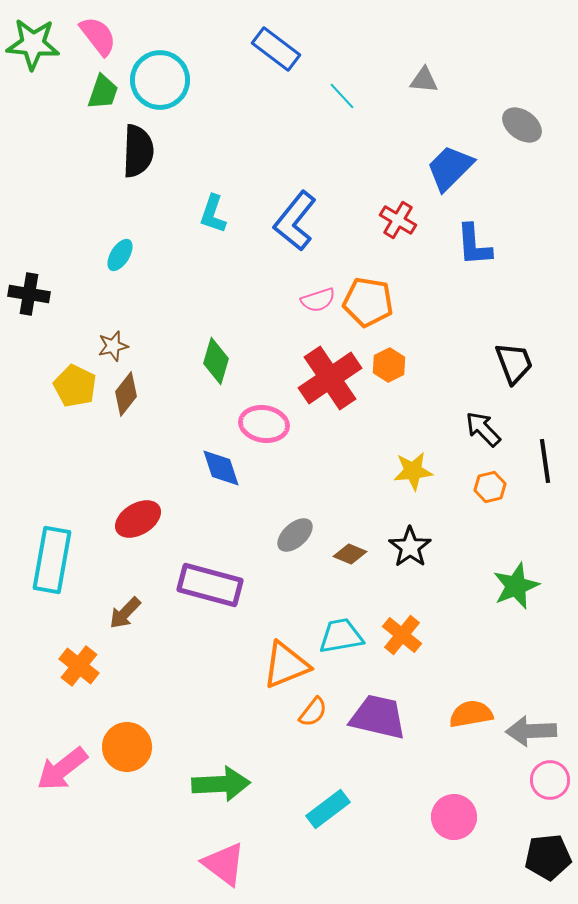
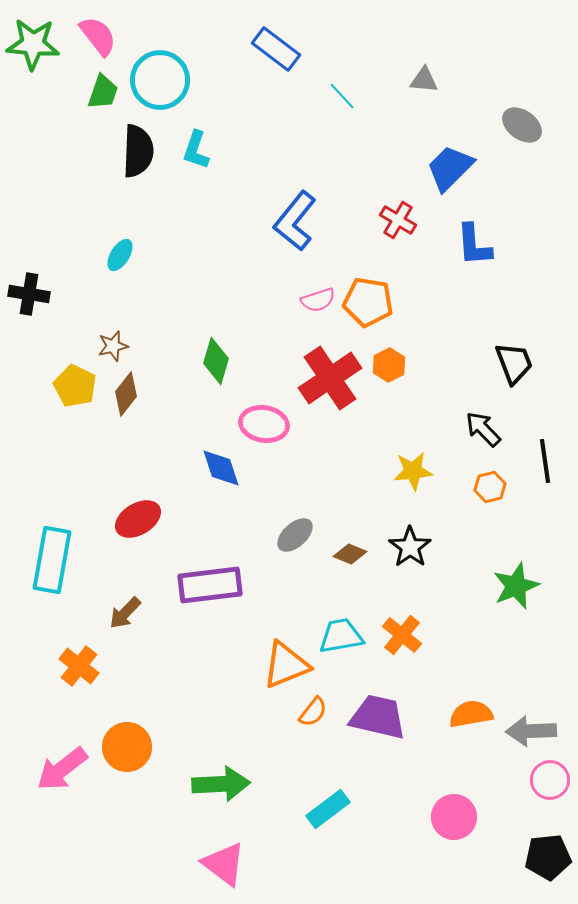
cyan L-shape at (213, 214): moved 17 px left, 64 px up
purple rectangle at (210, 585): rotated 22 degrees counterclockwise
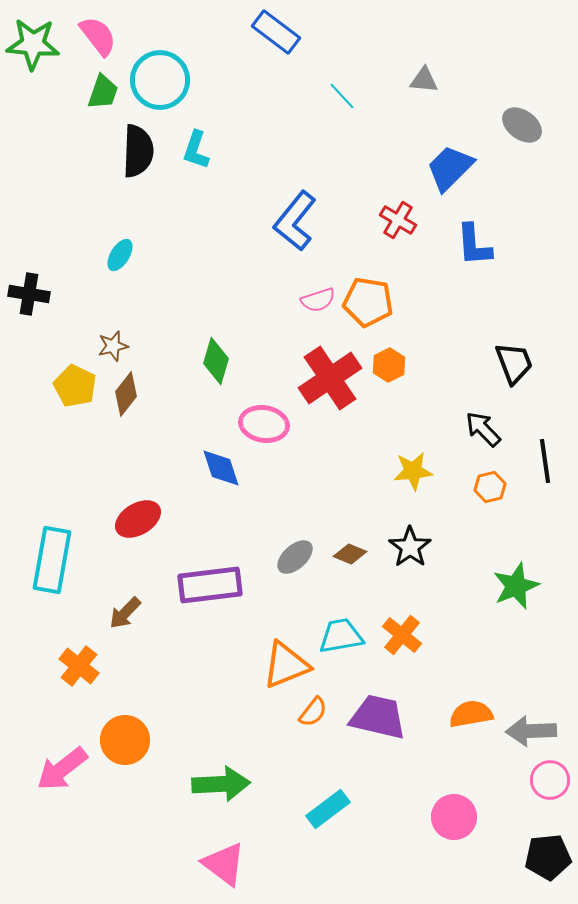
blue rectangle at (276, 49): moved 17 px up
gray ellipse at (295, 535): moved 22 px down
orange circle at (127, 747): moved 2 px left, 7 px up
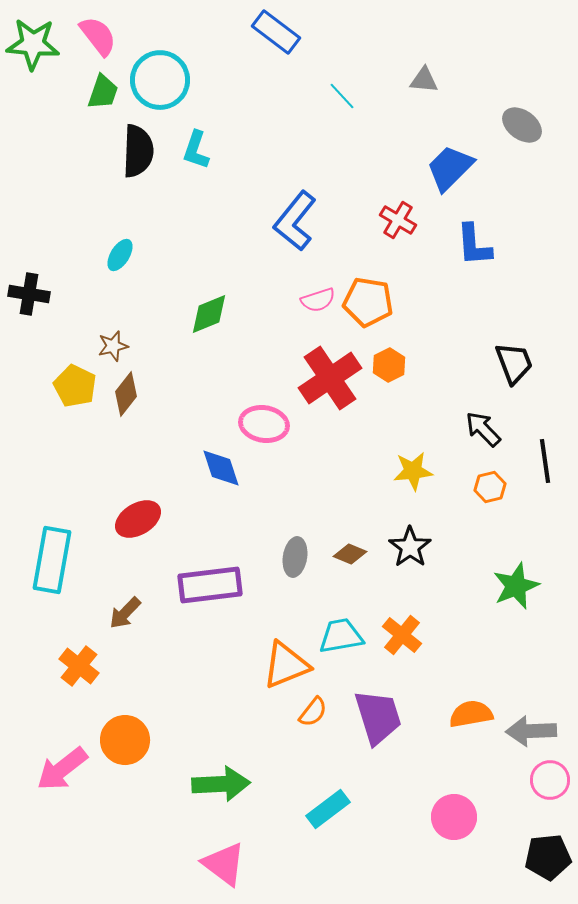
green diamond at (216, 361): moved 7 px left, 47 px up; rotated 51 degrees clockwise
gray ellipse at (295, 557): rotated 39 degrees counterclockwise
purple trapezoid at (378, 717): rotated 60 degrees clockwise
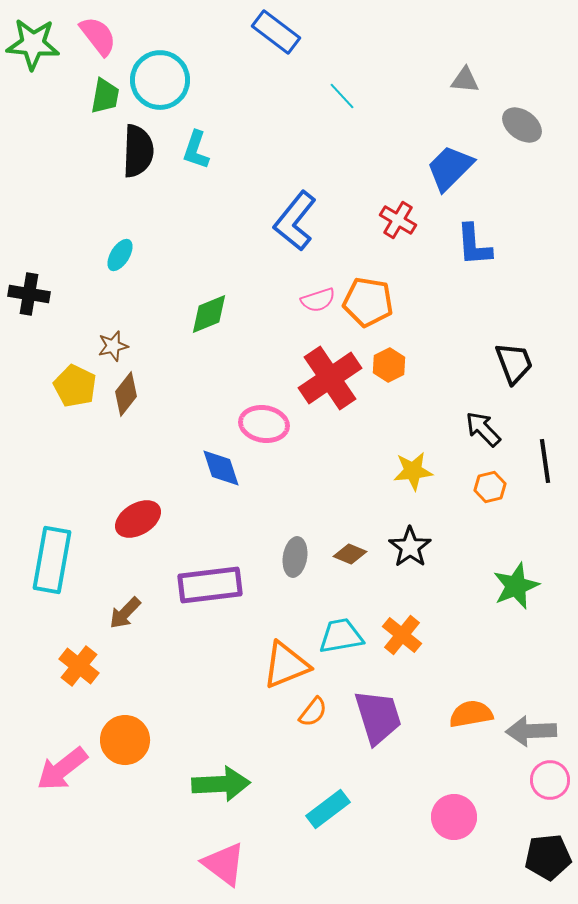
gray triangle at (424, 80): moved 41 px right
green trapezoid at (103, 92): moved 2 px right, 4 px down; rotated 9 degrees counterclockwise
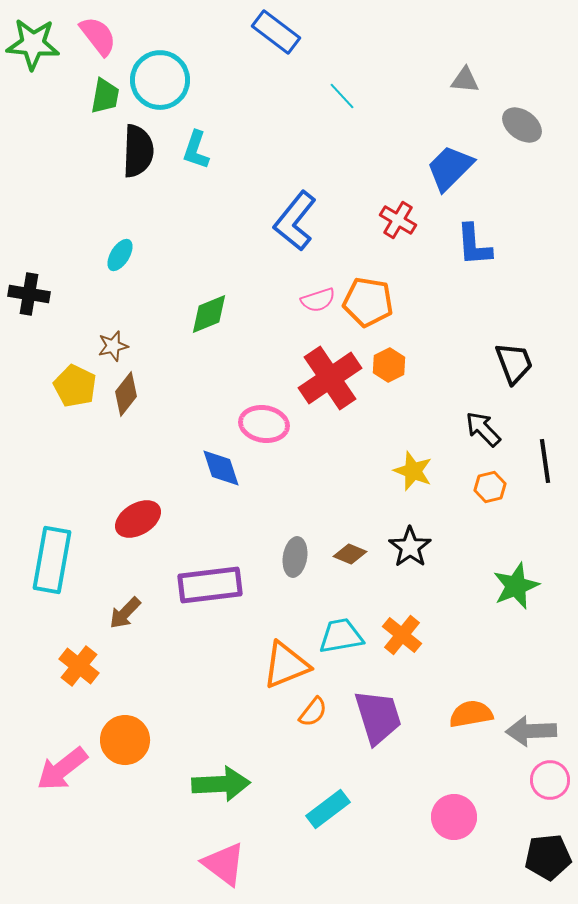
yellow star at (413, 471): rotated 27 degrees clockwise
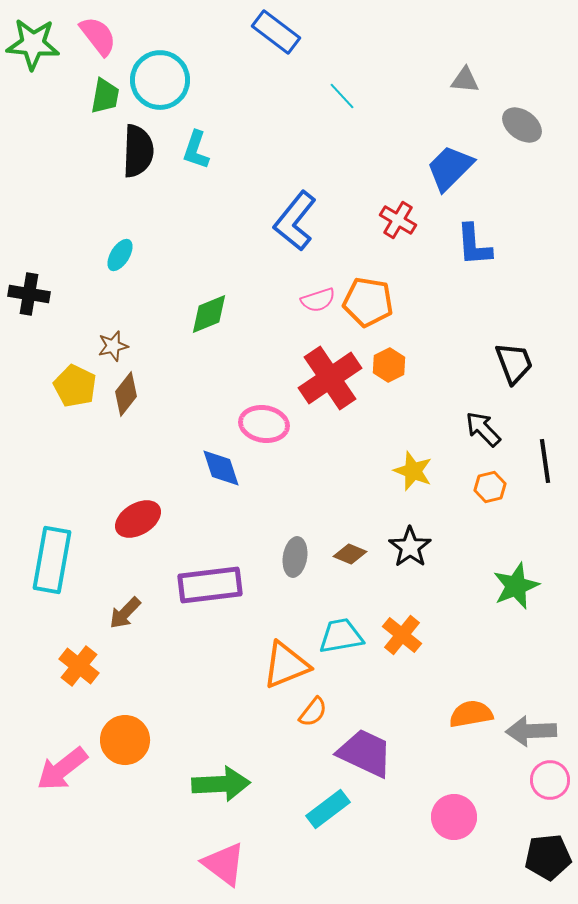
purple trapezoid at (378, 717): moved 13 px left, 36 px down; rotated 48 degrees counterclockwise
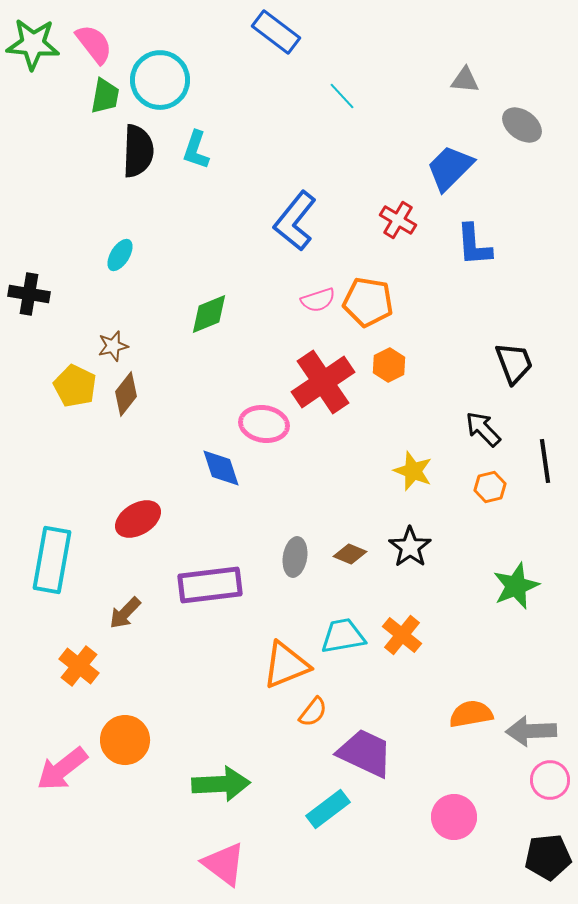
pink semicircle at (98, 36): moved 4 px left, 8 px down
red cross at (330, 378): moved 7 px left, 4 px down
cyan trapezoid at (341, 636): moved 2 px right
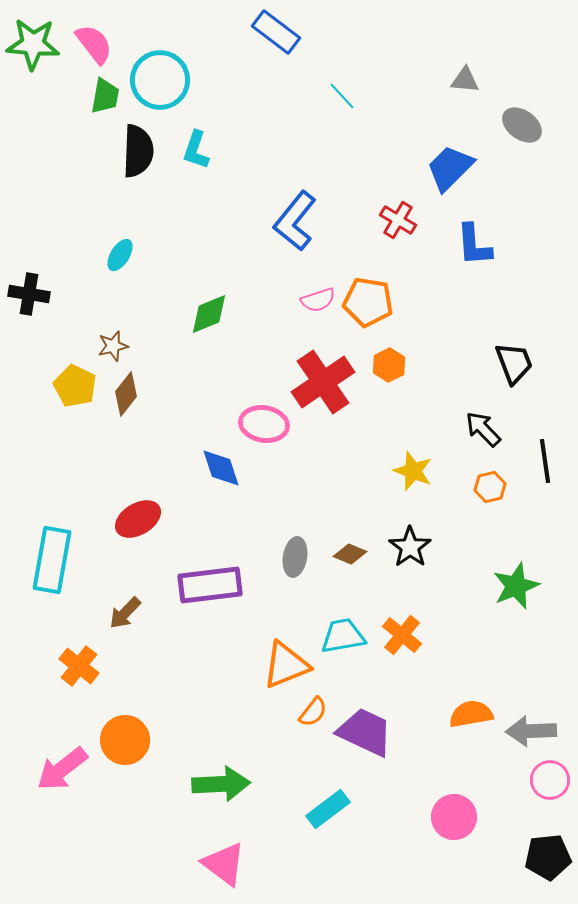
purple trapezoid at (365, 753): moved 21 px up
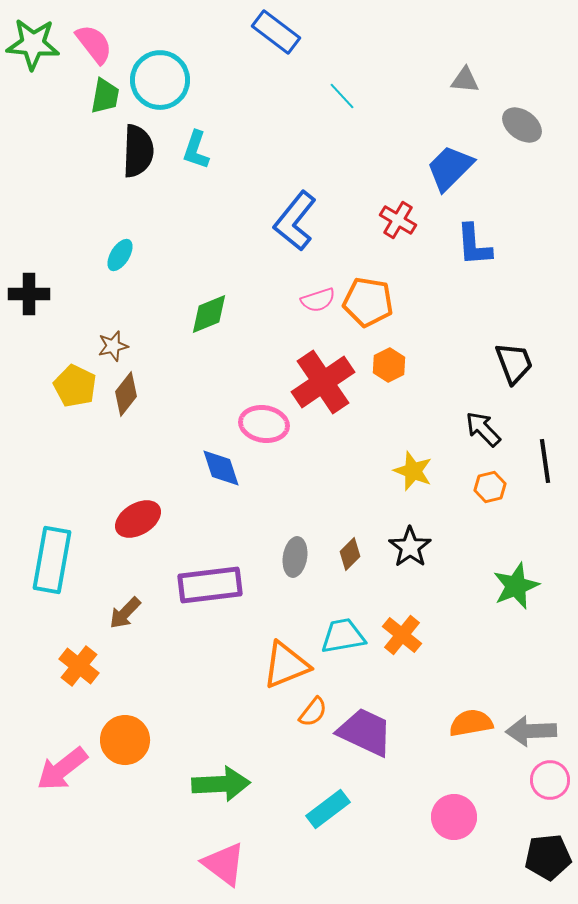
black cross at (29, 294): rotated 9 degrees counterclockwise
brown diamond at (350, 554): rotated 68 degrees counterclockwise
orange semicircle at (471, 714): moved 9 px down
